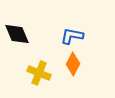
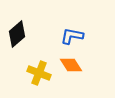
black diamond: rotated 72 degrees clockwise
orange diamond: moved 2 px left, 1 px down; rotated 60 degrees counterclockwise
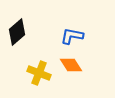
black diamond: moved 2 px up
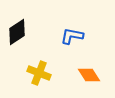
black diamond: rotated 8 degrees clockwise
orange diamond: moved 18 px right, 10 px down
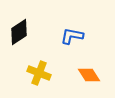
black diamond: moved 2 px right
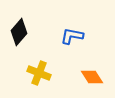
black diamond: rotated 16 degrees counterclockwise
orange diamond: moved 3 px right, 2 px down
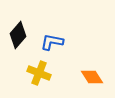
black diamond: moved 1 px left, 3 px down
blue L-shape: moved 20 px left, 6 px down
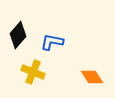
yellow cross: moved 6 px left, 1 px up
